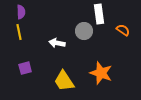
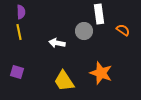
purple square: moved 8 px left, 4 px down; rotated 32 degrees clockwise
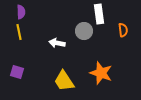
orange semicircle: rotated 48 degrees clockwise
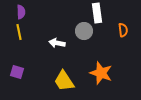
white rectangle: moved 2 px left, 1 px up
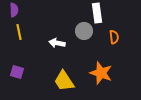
purple semicircle: moved 7 px left, 2 px up
orange semicircle: moved 9 px left, 7 px down
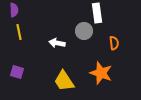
orange semicircle: moved 6 px down
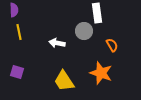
orange semicircle: moved 2 px left, 2 px down; rotated 24 degrees counterclockwise
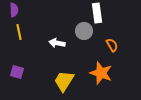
yellow trapezoid: rotated 65 degrees clockwise
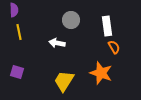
white rectangle: moved 10 px right, 13 px down
gray circle: moved 13 px left, 11 px up
orange semicircle: moved 2 px right, 2 px down
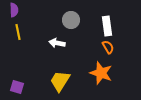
yellow line: moved 1 px left
orange semicircle: moved 6 px left
purple square: moved 15 px down
yellow trapezoid: moved 4 px left
